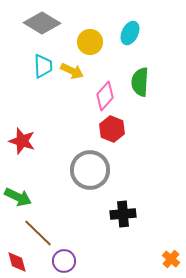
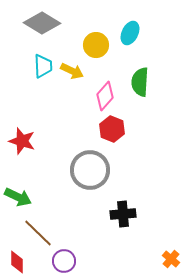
yellow circle: moved 6 px right, 3 px down
red diamond: rotated 15 degrees clockwise
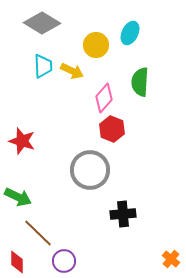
pink diamond: moved 1 px left, 2 px down
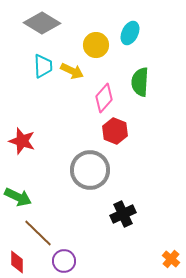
red hexagon: moved 3 px right, 2 px down
black cross: rotated 20 degrees counterclockwise
